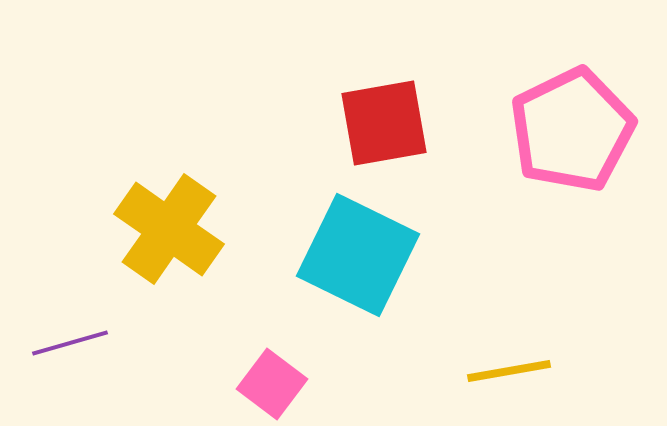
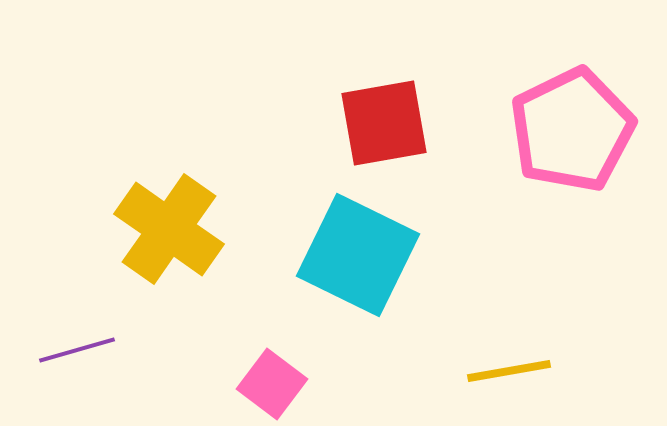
purple line: moved 7 px right, 7 px down
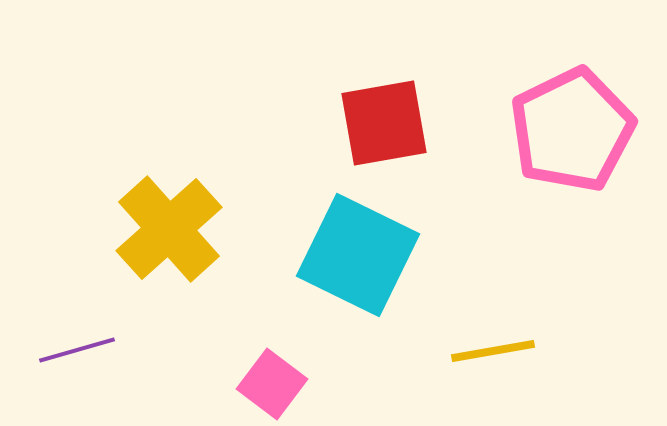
yellow cross: rotated 13 degrees clockwise
yellow line: moved 16 px left, 20 px up
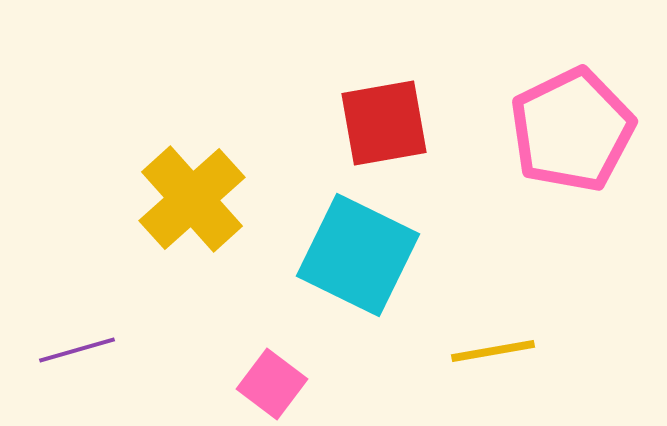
yellow cross: moved 23 px right, 30 px up
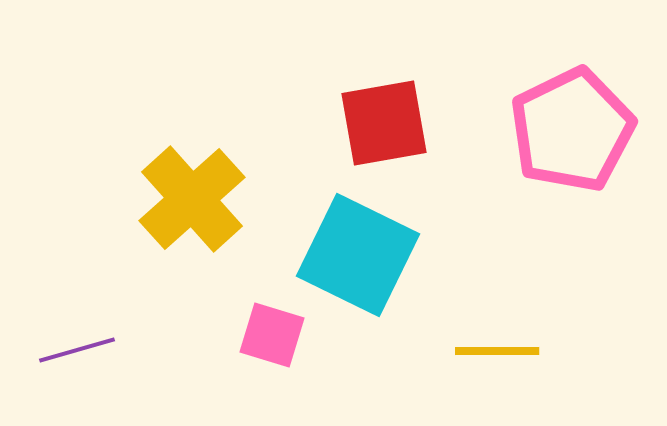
yellow line: moved 4 px right; rotated 10 degrees clockwise
pink square: moved 49 px up; rotated 20 degrees counterclockwise
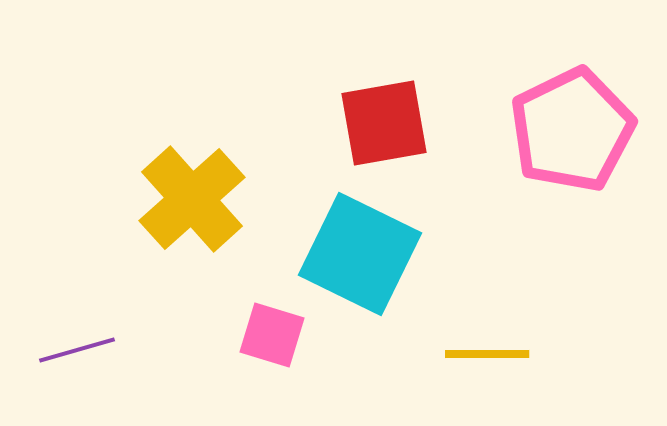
cyan square: moved 2 px right, 1 px up
yellow line: moved 10 px left, 3 px down
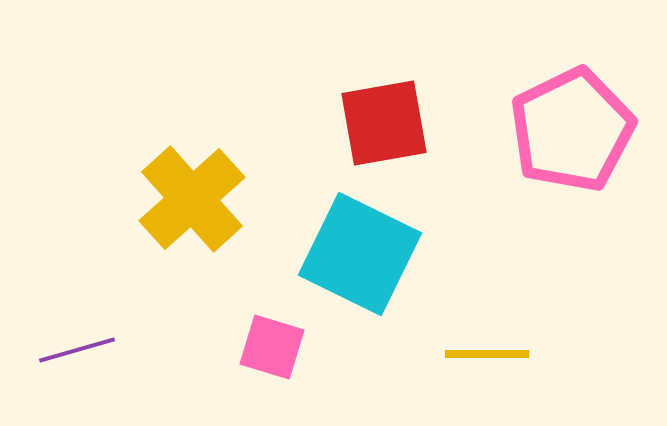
pink square: moved 12 px down
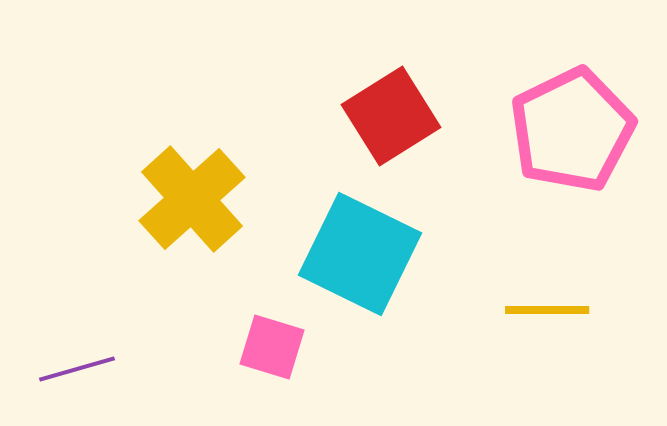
red square: moved 7 px right, 7 px up; rotated 22 degrees counterclockwise
purple line: moved 19 px down
yellow line: moved 60 px right, 44 px up
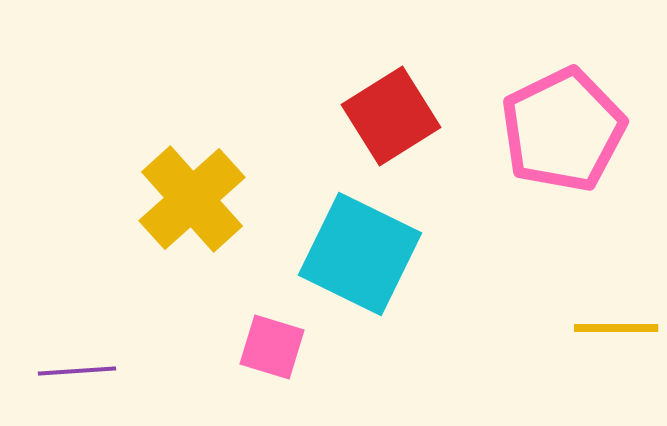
pink pentagon: moved 9 px left
yellow line: moved 69 px right, 18 px down
purple line: moved 2 px down; rotated 12 degrees clockwise
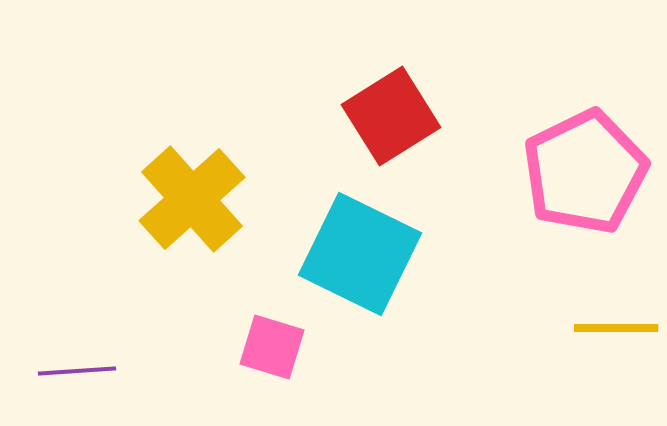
pink pentagon: moved 22 px right, 42 px down
